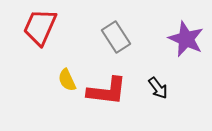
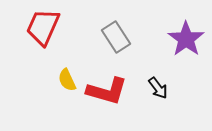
red trapezoid: moved 3 px right
purple star: rotated 12 degrees clockwise
red L-shape: rotated 9 degrees clockwise
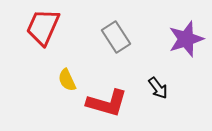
purple star: rotated 18 degrees clockwise
red L-shape: moved 12 px down
